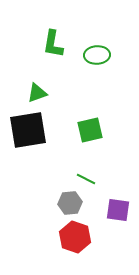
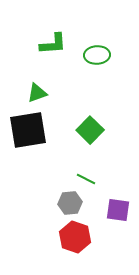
green L-shape: rotated 104 degrees counterclockwise
green square: rotated 32 degrees counterclockwise
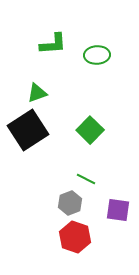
black square: rotated 24 degrees counterclockwise
gray hexagon: rotated 15 degrees counterclockwise
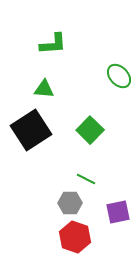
green ellipse: moved 22 px right, 21 px down; rotated 50 degrees clockwise
green triangle: moved 7 px right, 4 px up; rotated 25 degrees clockwise
black square: moved 3 px right
gray hexagon: rotated 20 degrees clockwise
purple square: moved 2 px down; rotated 20 degrees counterclockwise
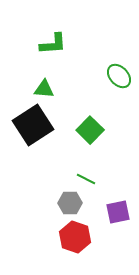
black square: moved 2 px right, 5 px up
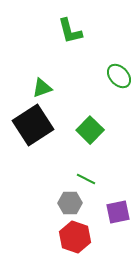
green L-shape: moved 17 px right, 13 px up; rotated 80 degrees clockwise
green triangle: moved 2 px left, 1 px up; rotated 25 degrees counterclockwise
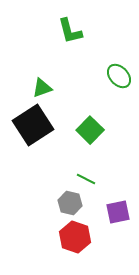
gray hexagon: rotated 15 degrees clockwise
